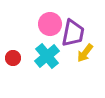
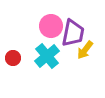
pink circle: moved 1 px right, 2 px down
yellow arrow: moved 3 px up
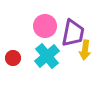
pink circle: moved 6 px left
yellow arrow: rotated 30 degrees counterclockwise
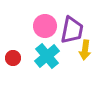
purple trapezoid: moved 1 px left, 3 px up
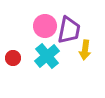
purple trapezoid: moved 3 px left
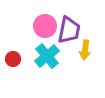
red circle: moved 1 px down
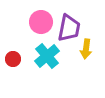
pink circle: moved 4 px left, 4 px up
purple trapezoid: moved 2 px up
yellow arrow: moved 1 px right, 1 px up
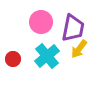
purple trapezoid: moved 4 px right
yellow arrow: moved 7 px left; rotated 30 degrees clockwise
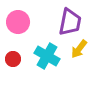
pink circle: moved 23 px left
purple trapezoid: moved 3 px left, 6 px up
cyan cross: rotated 20 degrees counterclockwise
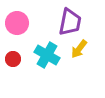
pink circle: moved 1 px left, 1 px down
cyan cross: moved 1 px up
